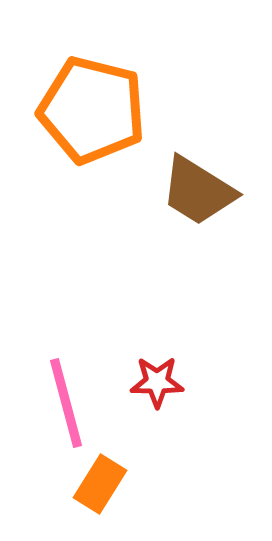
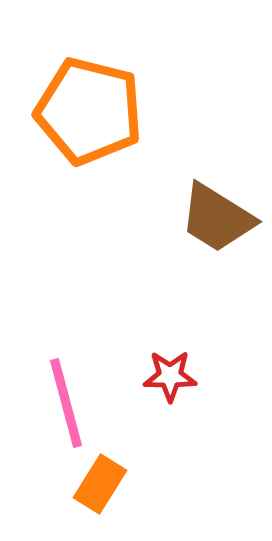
orange pentagon: moved 3 px left, 1 px down
brown trapezoid: moved 19 px right, 27 px down
red star: moved 13 px right, 6 px up
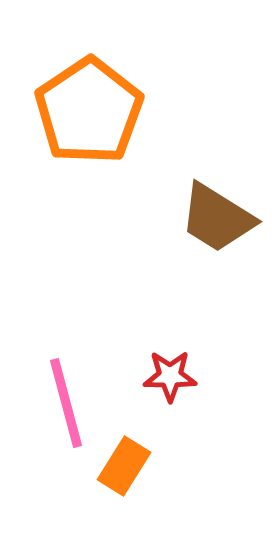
orange pentagon: rotated 24 degrees clockwise
orange rectangle: moved 24 px right, 18 px up
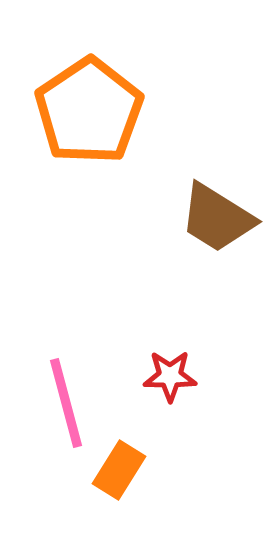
orange rectangle: moved 5 px left, 4 px down
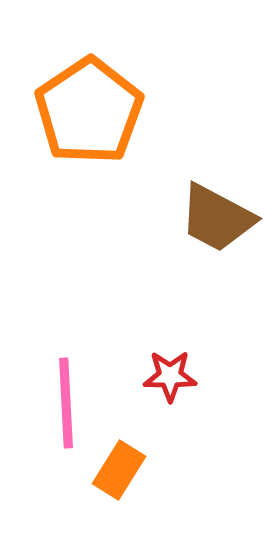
brown trapezoid: rotated 4 degrees counterclockwise
pink line: rotated 12 degrees clockwise
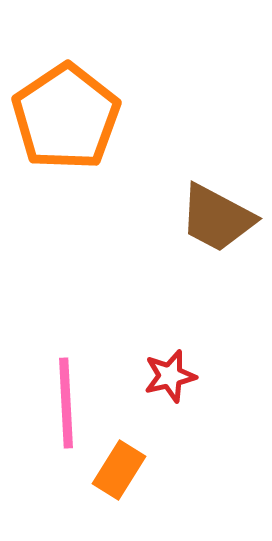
orange pentagon: moved 23 px left, 6 px down
red star: rotated 14 degrees counterclockwise
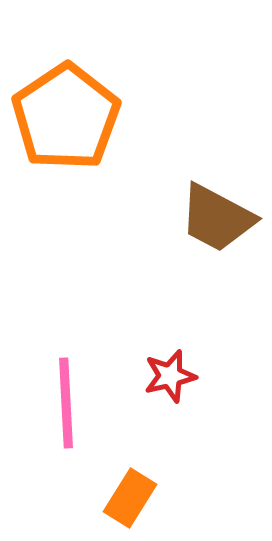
orange rectangle: moved 11 px right, 28 px down
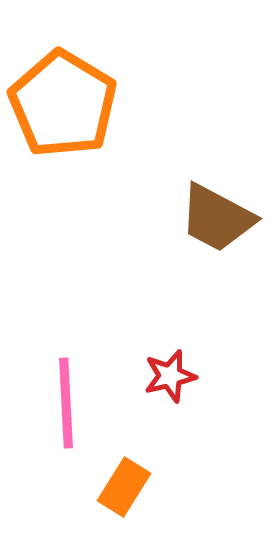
orange pentagon: moved 3 px left, 13 px up; rotated 7 degrees counterclockwise
orange rectangle: moved 6 px left, 11 px up
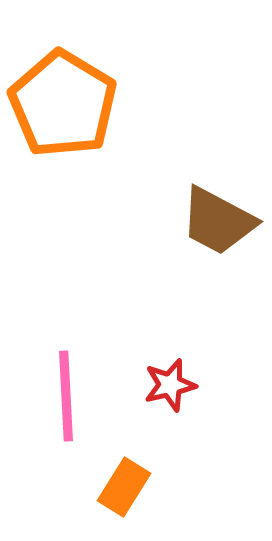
brown trapezoid: moved 1 px right, 3 px down
red star: moved 9 px down
pink line: moved 7 px up
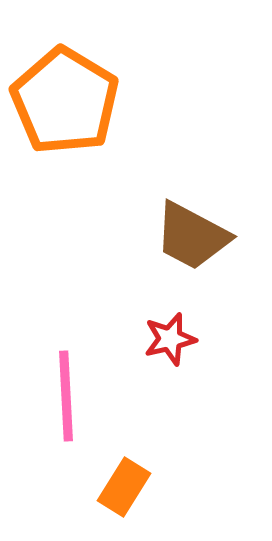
orange pentagon: moved 2 px right, 3 px up
brown trapezoid: moved 26 px left, 15 px down
red star: moved 46 px up
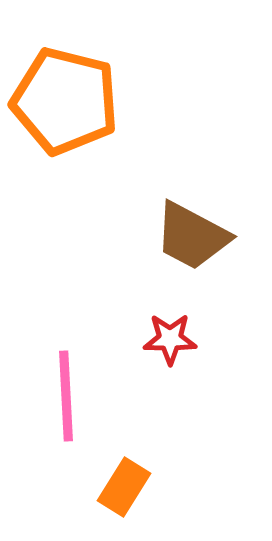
orange pentagon: rotated 17 degrees counterclockwise
red star: rotated 14 degrees clockwise
